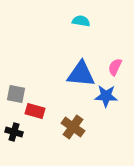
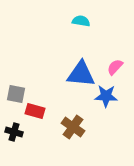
pink semicircle: rotated 18 degrees clockwise
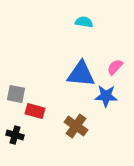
cyan semicircle: moved 3 px right, 1 px down
brown cross: moved 3 px right, 1 px up
black cross: moved 1 px right, 3 px down
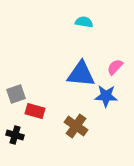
gray square: rotated 30 degrees counterclockwise
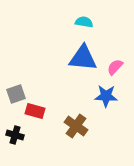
blue triangle: moved 2 px right, 16 px up
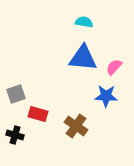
pink semicircle: moved 1 px left
red rectangle: moved 3 px right, 3 px down
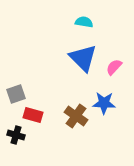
blue triangle: rotated 40 degrees clockwise
blue star: moved 2 px left, 7 px down
red rectangle: moved 5 px left, 1 px down
brown cross: moved 10 px up
black cross: moved 1 px right
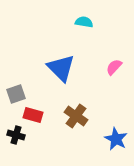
blue triangle: moved 22 px left, 10 px down
blue star: moved 12 px right, 36 px down; rotated 25 degrees clockwise
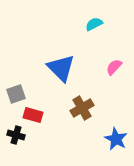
cyan semicircle: moved 10 px right, 2 px down; rotated 36 degrees counterclockwise
brown cross: moved 6 px right, 8 px up; rotated 25 degrees clockwise
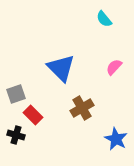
cyan semicircle: moved 10 px right, 5 px up; rotated 102 degrees counterclockwise
red rectangle: rotated 30 degrees clockwise
